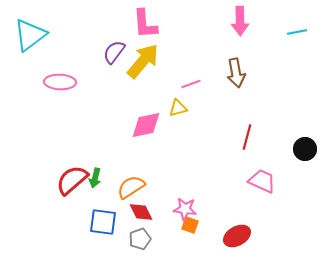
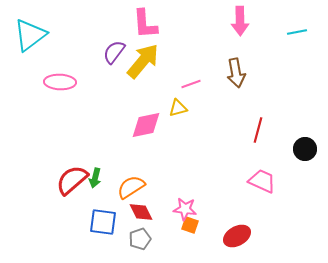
red line: moved 11 px right, 7 px up
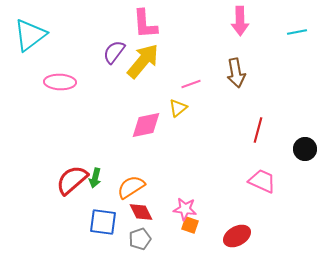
yellow triangle: rotated 24 degrees counterclockwise
